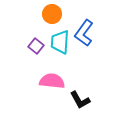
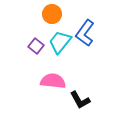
blue L-shape: moved 1 px right
cyan trapezoid: rotated 35 degrees clockwise
pink semicircle: moved 1 px right
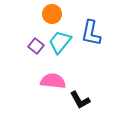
blue L-shape: moved 6 px right; rotated 24 degrees counterclockwise
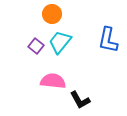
blue L-shape: moved 17 px right, 7 px down
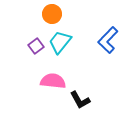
blue L-shape: rotated 32 degrees clockwise
purple square: rotated 14 degrees clockwise
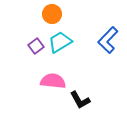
cyan trapezoid: rotated 20 degrees clockwise
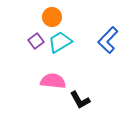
orange circle: moved 3 px down
purple square: moved 5 px up
